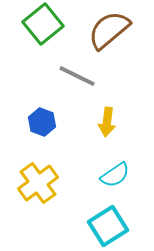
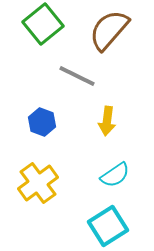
brown semicircle: rotated 9 degrees counterclockwise
yellow arrow: moved 1 px up
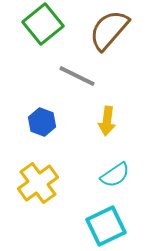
cyan square: moved 2 px left; rotated 6 degrees clockwise
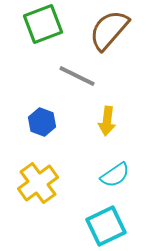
green square: rotated 18 degrees clockwise
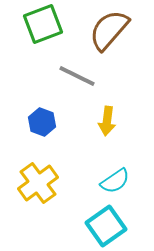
cyan semicircle: moved 6 px down
cyan square: rotated 9 degrees counterclockwise
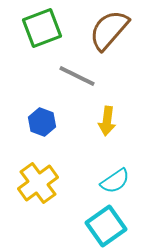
green square: moved 1 px left, 4 px down
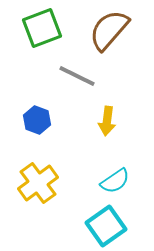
blue hexagon: moved 5 px left, 2 px up
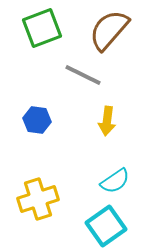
gray line: moved 6 px right, 1 px up
blue hexagon: rotated 12 degrees counterclockwise
yellow cross: moved 16 px down; rotated 18 degrees clockwise
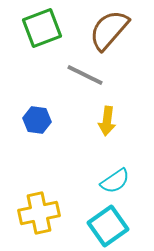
gray line: moved 2 px right
yellow cross: moved 1 px right, 14 px down; rotated 6 degrees clockwise
cyan square: moved 2 px right
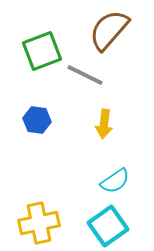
green square: moved 23 px down
yellow arrow: moved 3 px left, 3 px down
yellow cross: moved 10 px down
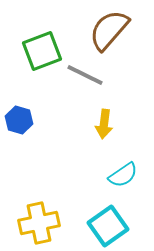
blue hexagon: moved 18 px left; rotated 8 degrees clockwise
cyan semicircle: moved 8 px right, 6 px up
